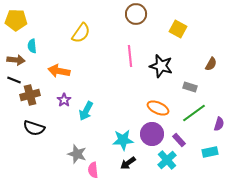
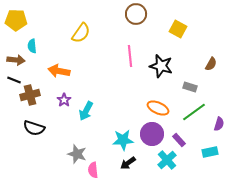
green line: moved 1 px up
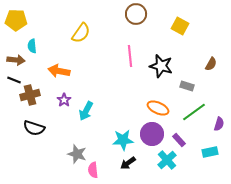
yellow square: moved 2 px right, 3 px up
gray rectangle: moved 3 px left, 1 px up
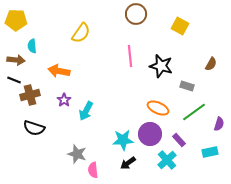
purple circle: moved 2 px left
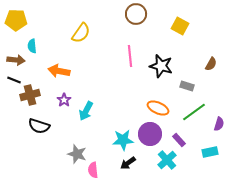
black semicircle: moved 5 px right, 2 px up
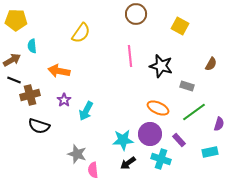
brown arrow: moved 4 px left; rotated 36 degrees counterclockwise
cyan cross: moved 6 px left, 1 px up; rotated 30 degrees counterclockwise
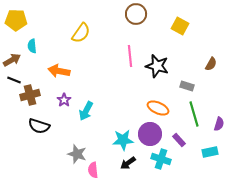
black star: moved 4 px left
green line: moved 2 px down; rotated 70 degrees counterclockwise
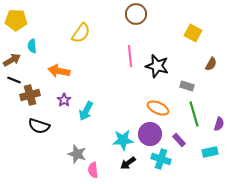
yellow square: moved 13 px right, 7 px down
